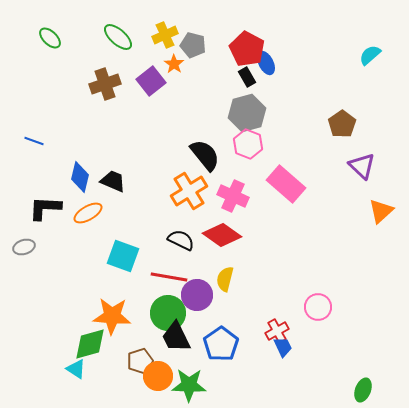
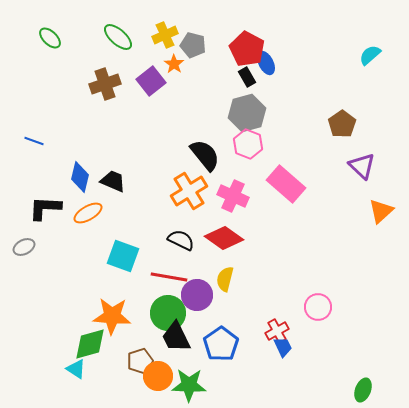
red diamond at (222, 235): moved 2 px right, 3 px down
gray ellipse at (24, 247): rotated 10 degrees counterclockwise
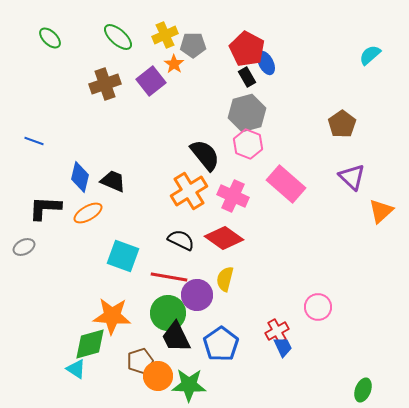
gray pentagon at (193, 45): rotated 15 degrees counterclockwise
purple triangle at (362, 166): moved 10 px left, 11 px down
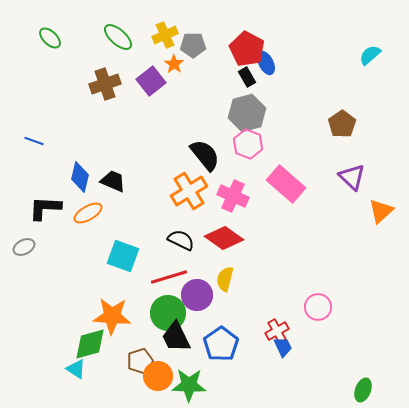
red line at (169, 277): rotated 27 degrees counterclockwise
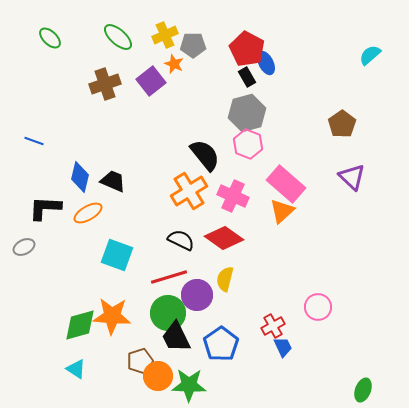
orange star at (174, 64): rotated 12 degrees counterclockwise
orange triangle at (381, 211): moved 99 px left
cyan square at (123, 256): moved 6 px left, 1 px up
red cross at (277, 331): moved 4 px left, 5 px up
green diamond at (90, 344): moved 10 px left, 19 px up
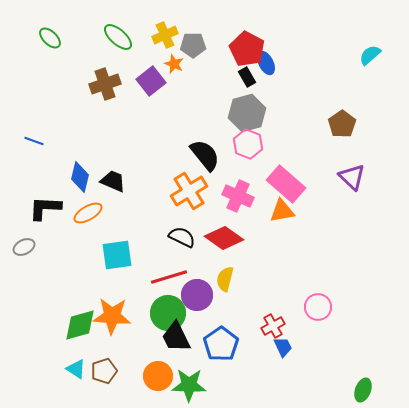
pink cross at (233, 196): moved 5 px right
orange triangle at (282, 211): rotated 32 degrees clockwise
black semicircle at (181, 240): moved 1 px right, 3 px up
cyan square at (117, 255): rotated 28 degrees counterclockwise
brown pentagon at (140, 361): moved 36 px left, 10 px down
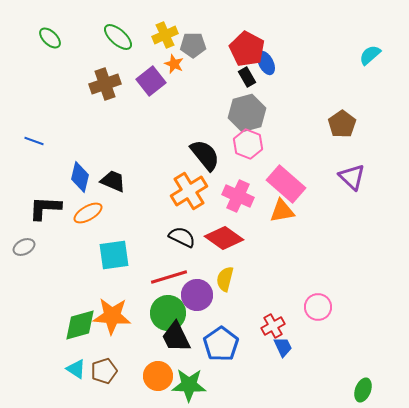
cyan square at (117, 255): moved 3 px left
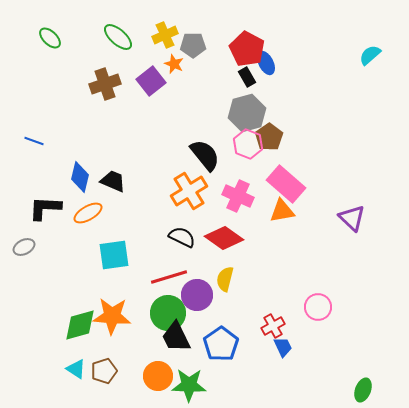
brown pentagon at (342, 124): moved 73 px left, 13 px down
purple triangle at (352, 177): moved 41 px down
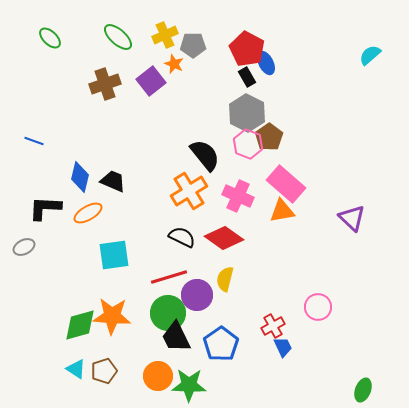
gray hexagon at (247, 113): rotated 18 degrees counterclockwise
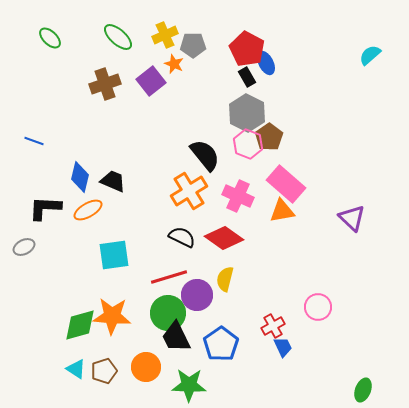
orange ellipse at (88, 213): moved 3 px up
orange circle at (158, 376): moved 12 px left, 9 px up
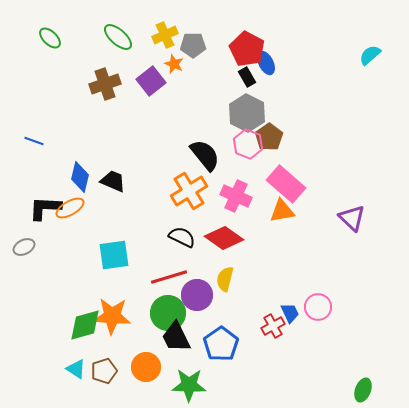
pink cross at (238, 196): moved 2 px left
orange ellipse at (88, 210): moved 18 px left, 2 px up
green diamond at (80, 325): moved 5 px right
blue trapezoid at (283, 347): moved 7 px right, 34 px up
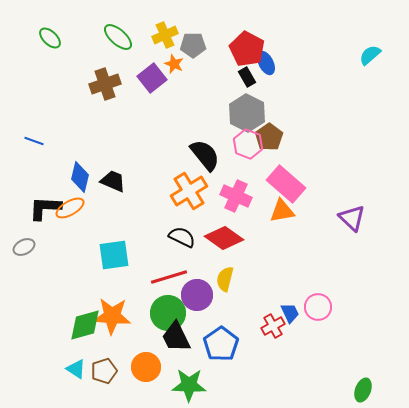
purple square at (151, 81): moved 1 px right, 3 px up
